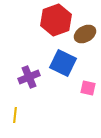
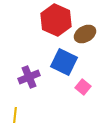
red hexagon: rotated 16 degrees counterclockwise
blue square: moved 1 px right, 1 px up
pink square: moved 5 px left, 1 px up; rotated 28 degrees clockwise
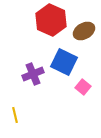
red hexagon: moved 5 px left
brown ellipse: moved 1 px left, 3 px up
purple cross: moved 4 px right, 3 px up
yellow line: rotated 21 degrees counterclockwise
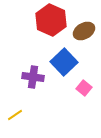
blue square: rotated 20 degrees clockwise
purple cross: moved 3 px down; rotated 30 degrees clockwise
pink square: moved 1 px right, 1 px down
yellow line: rotated 70 degrees clockwise
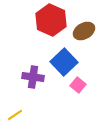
pink square: moved 6 px left, 3 px up
